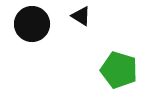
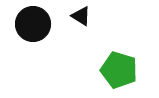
black circle: moved 1 px right
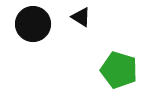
black triangle: moved 1 px down
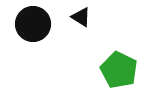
green pentagon: rotated 9 degrees clockwise
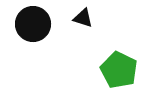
black triangle: moved 2 px right, 1 px down; rotated 15 degrees counterclockwise
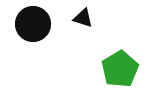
green pentagon: moved 1 px right, 1 px up; rotated 15 degrees clockwise
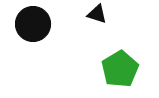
black triangle: moved 14 px right, 4 px up
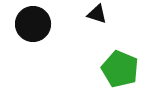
green pentagon: rotated 18 degrees counterclockwise
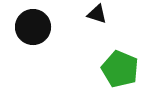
black circle: moved 3 px down
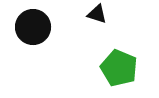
green pentagon: moved 1 px left, 1 px up
